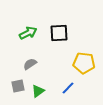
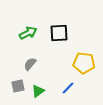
gray semicircle: rotated 16 degrees counterclockwise
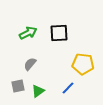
yellow pentagon: moved 1 px left, 1 px down
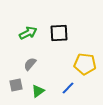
yellow pentagon: moved 2 px right
gray square: moved 2 px left, 1 px up
